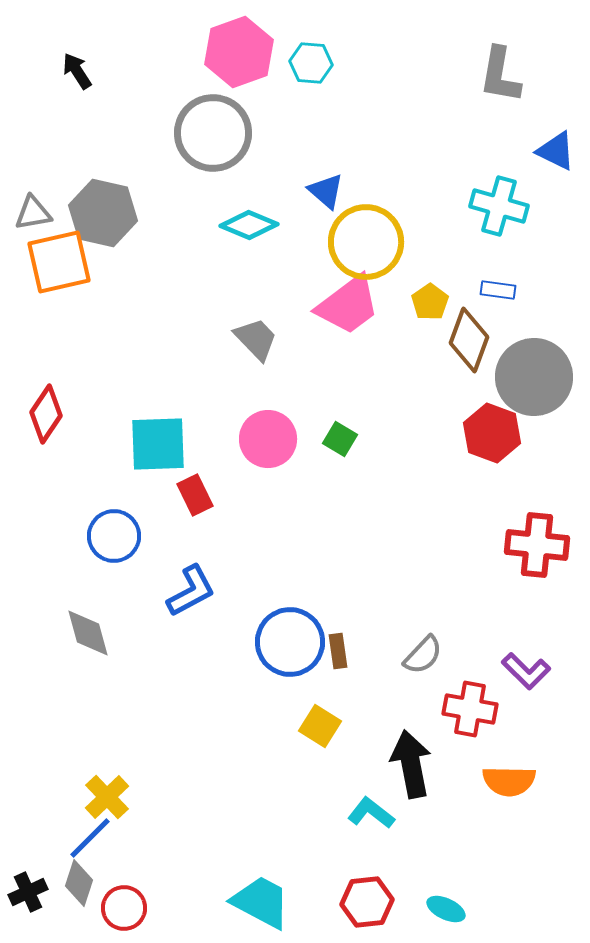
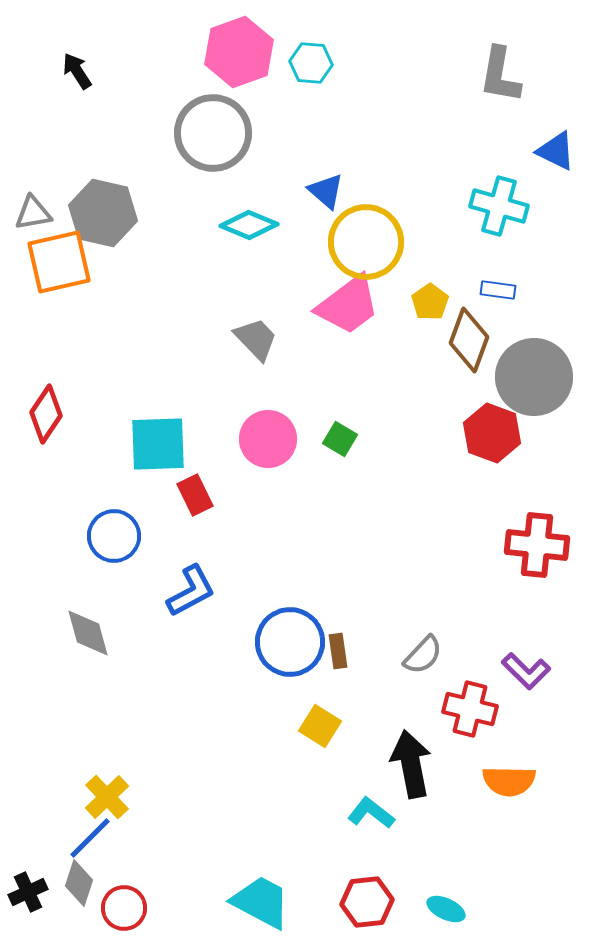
red cross at (470, 709): rotated 4 degrees clockwise
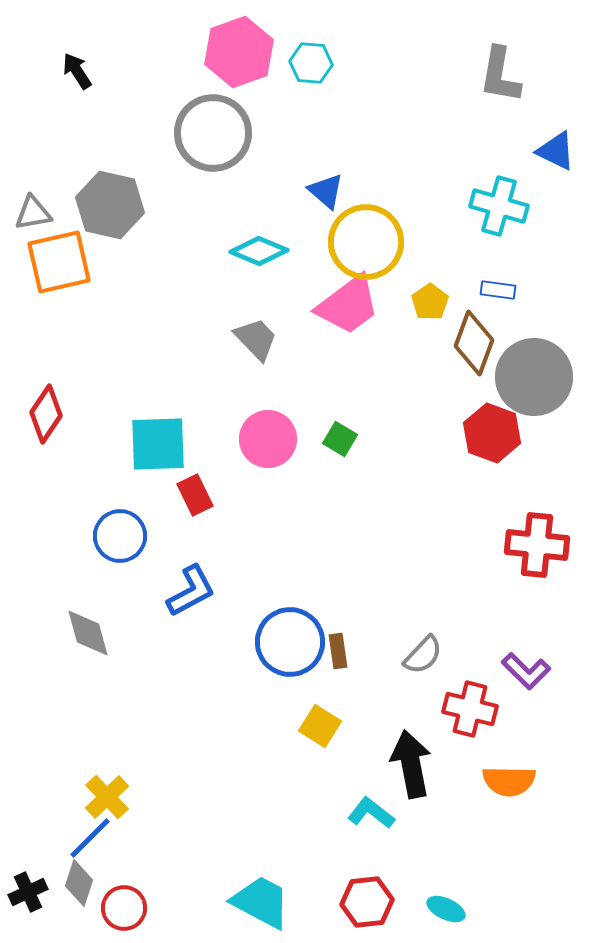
gray hexagon at (103, 213): moved 7 px right, 8 px up
cyan diamond at (249, 225): moved 10 px right, 26 px down
brown diamond at (469, 340): moved 5 px right, 3 px down
blue circle at (114, 536): moved 6 px right
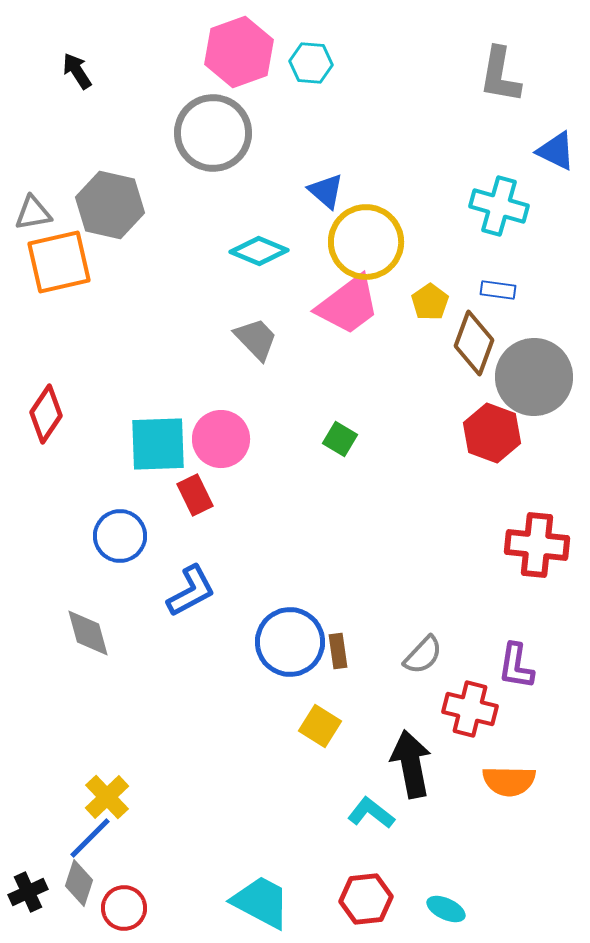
pink circle at (268, 439): moved 47 px left
purple L-shape at (526, 671): moved 10 px left, 5 px up; rotated 54 degrees clockwise
red hexagon at (367, 902): moved 1 px left, 3 px up
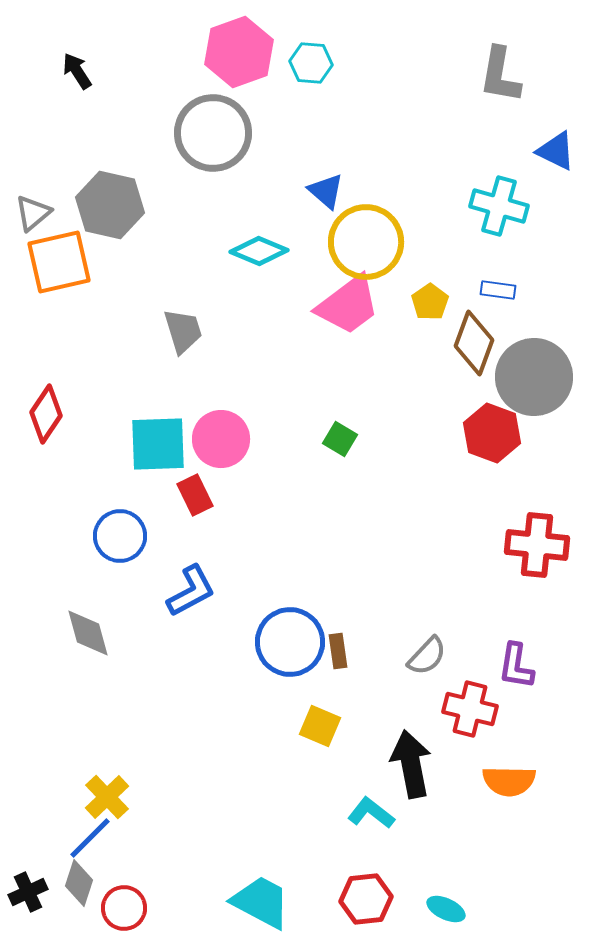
gray triangle at (33, 213): rotated 30 degrees counterclockwise
gray trapezoid at (256, 339): moved 73 px left, 8 px up; rotated 27 degrees clockwise
gray semicircle at (423, 655): moved 4 px right, 1 px down
yellow square at (320, 726): rotated 9 degrees counterclockwise
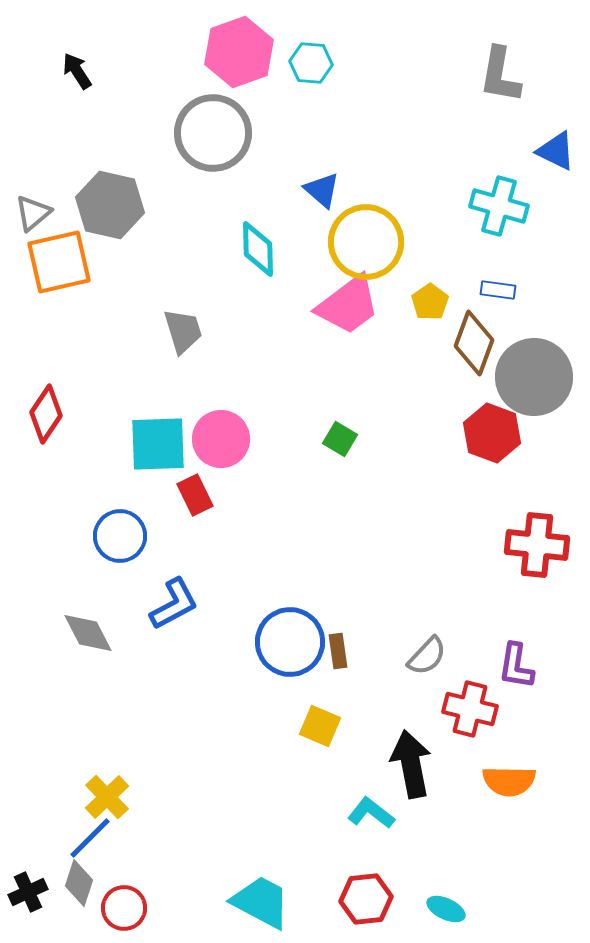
blue triangle at (326, 191): moved 4 px left, 1 px up
cyan diamond at (259, 251): moved 1 px left, 2 px up; rotated 66 degrees clockwise
blue L-shape at (191, 591): moved 17 px left, 13 px down
gray diamond at (88, 633): rotated 12 degrees counterclockwise
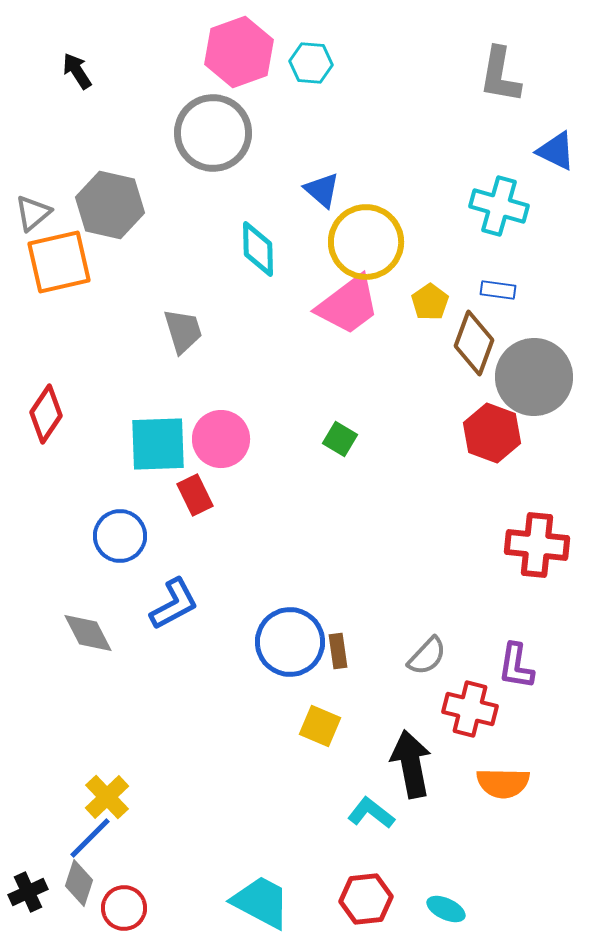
orange semicircle at (509, 781): moved 6 px left, 2 px down
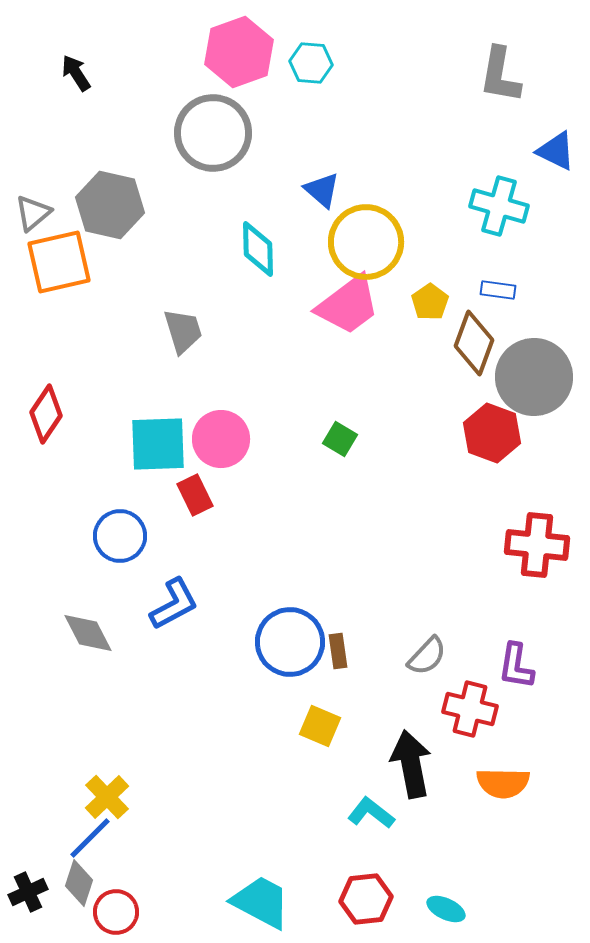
black arrow at (77, 71): moved 1 px left, 2 px down
red circle at (124, 908): moved 8 px left, 4 px down
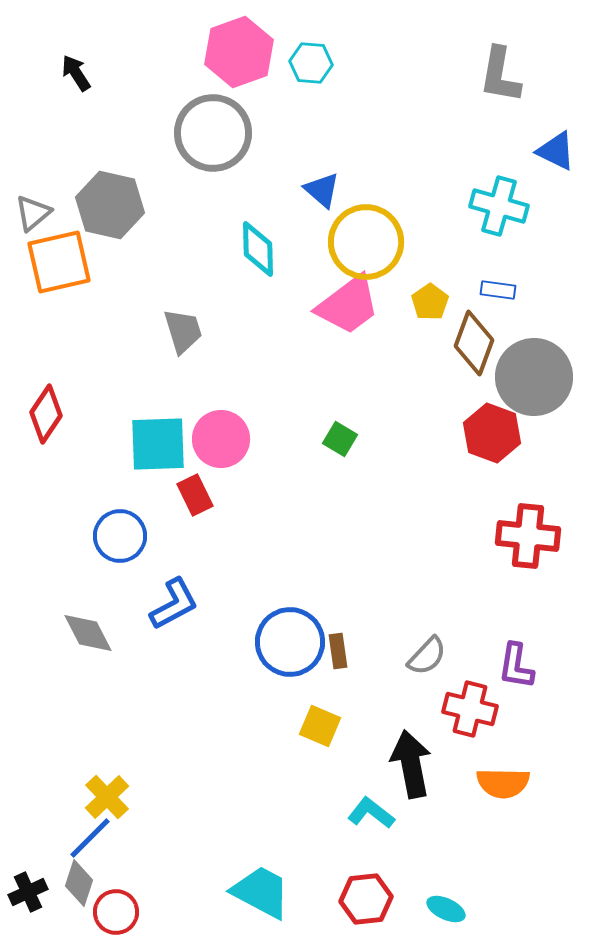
red cross at (537, 545): moved 9 px left, 9 px up
cyan trapezoid at (261, 902): moved 10 px up
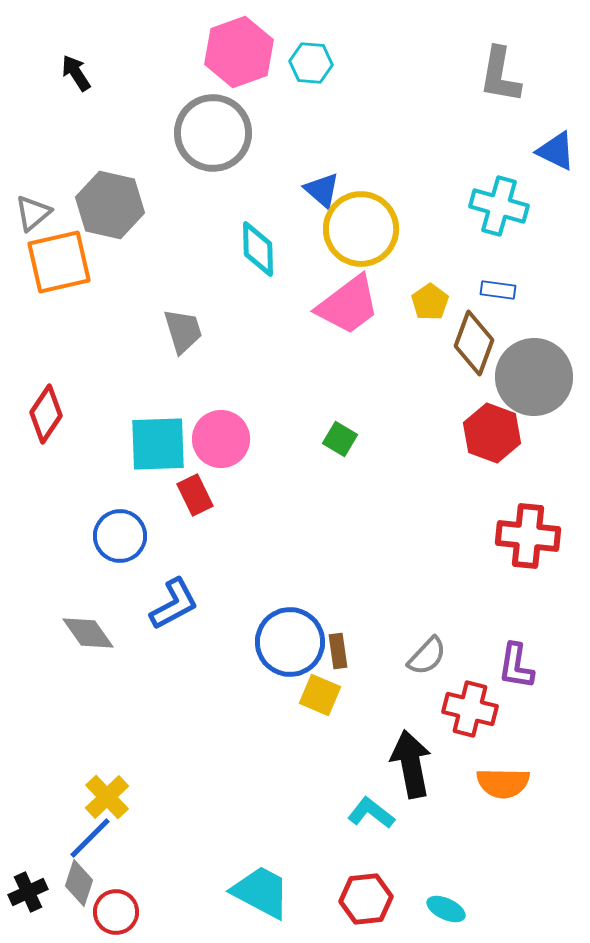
yellow circle at (366, 242): moved 5 px left, 13 px up
gray diamond at (88, 633): rotated 8 degrees counterclockwise
yellow square at (320, 726): moved 31 px up
